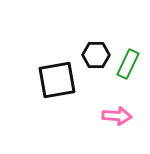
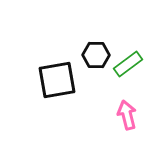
green rectangle: rotated 28 degrees clockwise
pink arrow: moved 10 px right, 1 px up; rotated 108 degrees counterclockwise
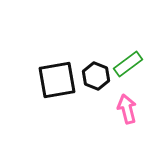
black hexagon: moved 21 px down; rotated 20 degrees clockwise
pink arrow: moved 6 px up
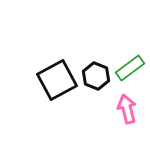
green rectangle: moved 2 px right, 4 px down
black square: rotated 18 degrees counterclockwise
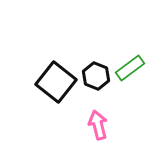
black square: moved 1 px left, 2 px down; rotated 24 degrees counterclockwise
pink arrow: moved 29 px left, 16 px down
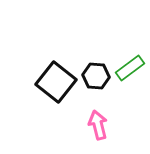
black hexagon: rotated 16 degrees counterclockwise
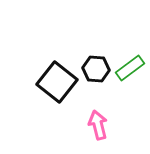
black hexagon: moved 7 px up
black square: moved 1 px right
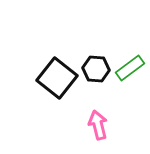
black square: moved 4 px up
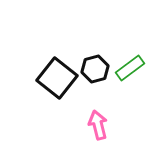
black hexagon: moved 1 px left; rotated 20 degrees counterclockwise
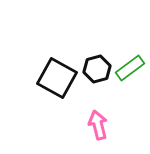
black hexagon: moved 2 px right
black square: rotated 9 degrees counterclockwise
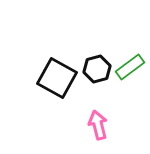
green rectangle: moved 1 px up
